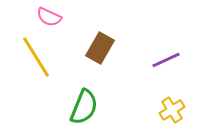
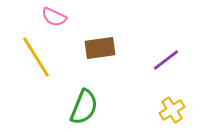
pink semicircle: moved 5 px right
brown rectangle: rotated 52 degrees clockwise
purple line: rotated 12 degrees counterclockwise
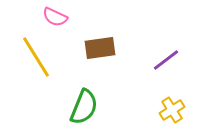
pink semicircle: moved 1 px right
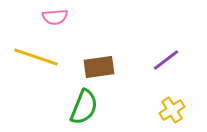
pink semicircle: rotated 30 degrees counterclockwise
brown rectangle: moved 1 px left, 19 px down
yellow line: rotated 39 degrees counterclockwise
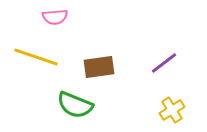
purple line: moved 2 px left, 3 px down
green semicircle: moved 9 px left, 2 px up; rotated 90 degrees clockwise
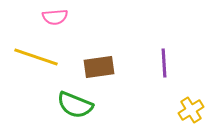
purple line: rotated 56 degrees counterclockwise
yellow cross: moved 19 px right
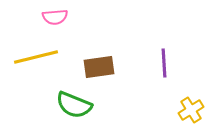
yellow line: rotated 33 degrees counterclockwise
green semicircle: moved 1 px left
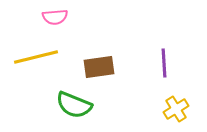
yellow cross: moved 15 px left, 1 px up
